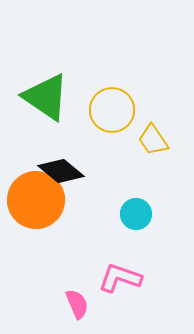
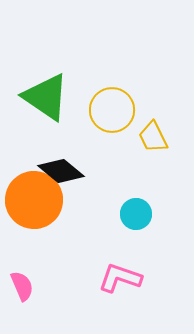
yellow trapezoid: moved 3 px up; rotated 8 degrees clockwise
orange circle: moved 2 px left
pink semicircle: moved 55 px left, 18 px up
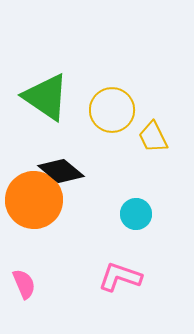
pink L-shape: moved 1 px up
pink semicircle: moved 2 px right, 2 px up
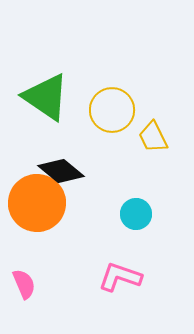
orange circle: moved 3 px right, 3 px down
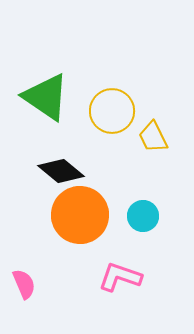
yellow circle: moved 1 px down
orange circle: moved 43 px right, 12 px down
cyan circle: moved 7 px right, 2 px down
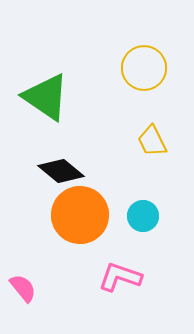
yellow circle: moved 32 px right, 43 px up
yellow trapezoid: moved 1 px left, 4 px down
pink semicircle: moved 1 px left, 4 px down; rotated 16 degrees counterclockwise
